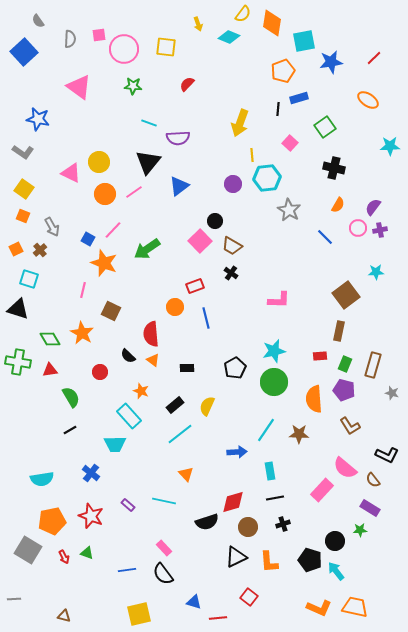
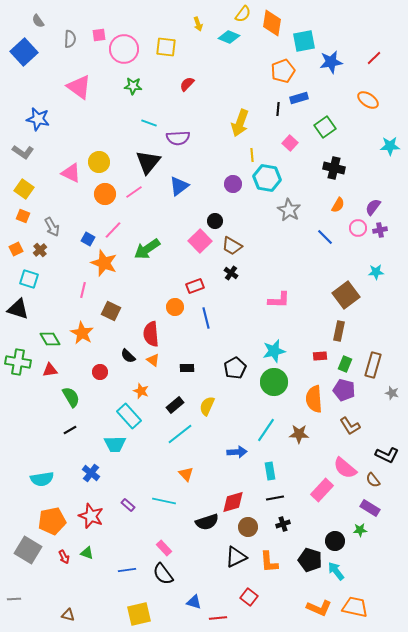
cyan hexagon at (267, 178): rotated 16 degrees clockwise
brown triangle at (64, 616): moved 4 px right, 1 px up
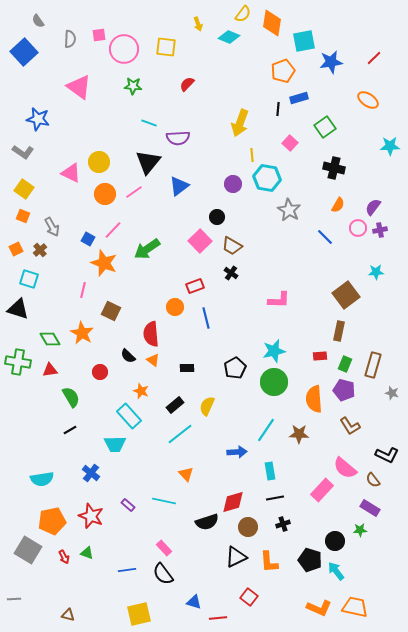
black circle at (215, 221): moved 2 px right, 4 px up
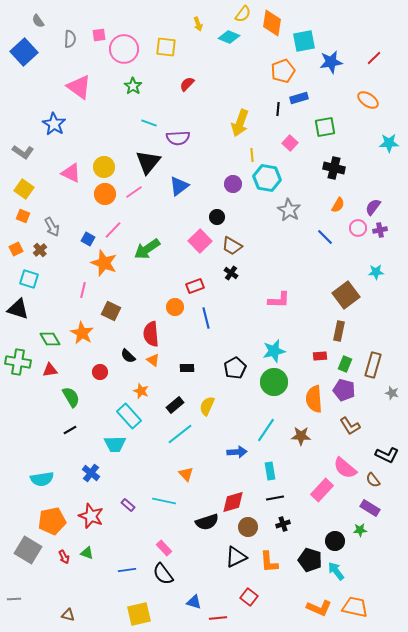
green star at (133, 86): rotated 30 degrees clockwise
blue star at (38, 119): moved 16 px right, 5 px down; rotated 20 degrees clockwise
green square at (325, 127): rotated 25 degrees clockwise
cyan star at (390, 146): moved 1 px left, 3 px up
yellow circle at (99, 162): moved 5 px right, 5 px down
brown star at (299, 434): moved 2 px right, 2 px down
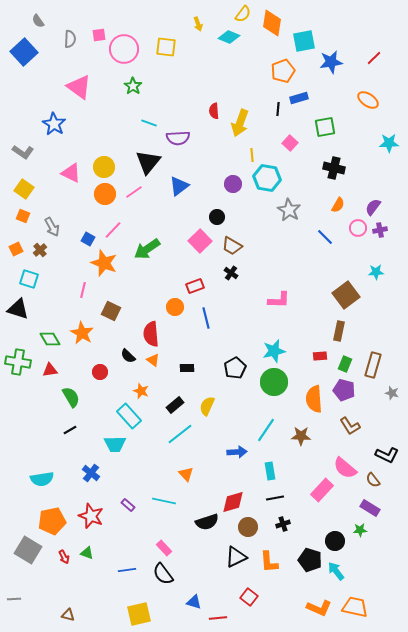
red semicircle at (187, 84): moved 27 px right, 27 px down; rotated 49 degrees counterclockwise
